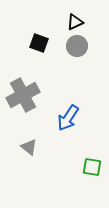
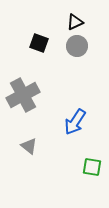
blue arrow: moved 7 px right, 4 px down
gray triangle: moved 1 px up
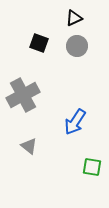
black triangle: moved 1 px left, 4 px up
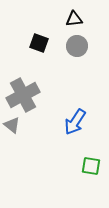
black triangle: moved 1 px down; rotated 18 degrees clockwise
gray triangle: moved 17 px left, 21 px up
green square: moved 1 px left, 1 px up
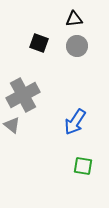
green square: moved 8 px left
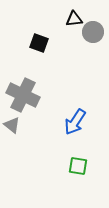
gray circle: moved 16 px right, 14 px up
gray cross: rotated 36 degrees counterclockwise
green square: moved 5 px left
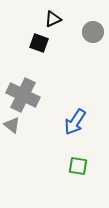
black triangle: moved 21 px left; rotated 18 degrees counterclockwise
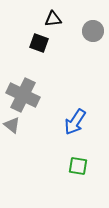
black triangle: rotated 18 degrees clockwise
gray circle: moved 1 px up
